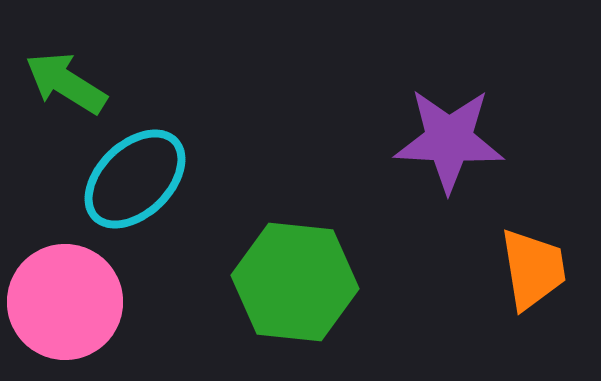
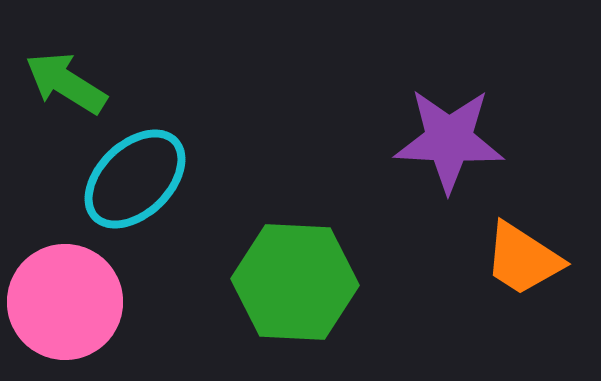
orange trapezoid: moved 10 px left, 10 px up; rotated 132 degrees clockwise
green hexagon: rotated 3 degrees counterclockwise
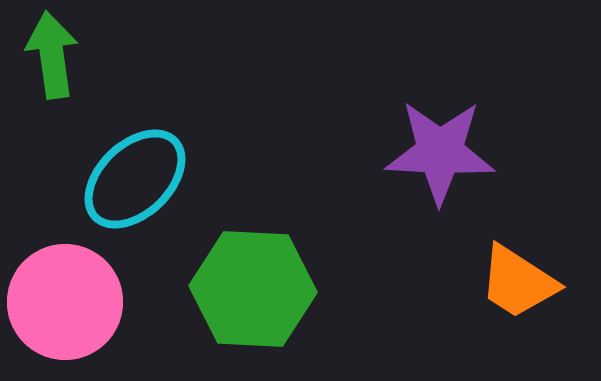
green arrow: moved 14 px left, 28 px up; rotated 50 degrees clockwise
purple star: moved 9 px left, 12 px down
orange trapezoid: moved 5 px left, 23 px down
green hexagon: moved 42 px left, 7 px down
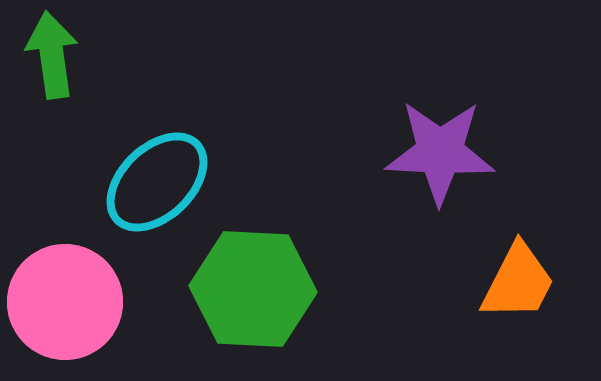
cyan ellipse: moved 22 px right, 3 px down
orange trapezoid: rotated 96 degrees counterclockwise
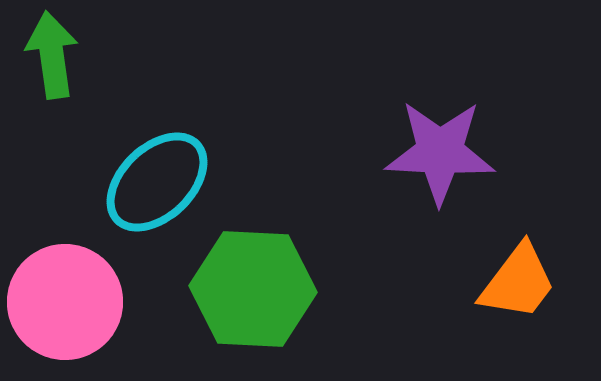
orange trapezoid: rotated 10 degrees clockwise
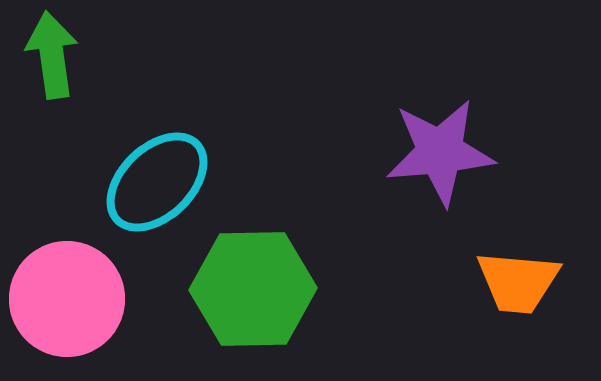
purple star: rotated 8 degrees counterclockwise
orange trapezoid: rotated 58 degrees clockwise
green hexagon: rotated 4 degrees counterclockwise
pink circle: moved 2 px right, 3 px up
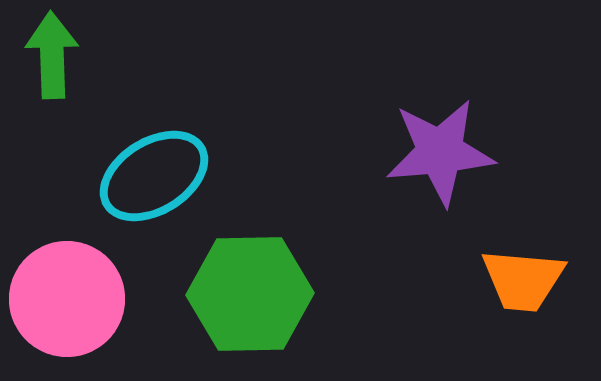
green arrow: rotated 6 degrees clockwise
cyan ellipse: moved 3 px left, 6 px up; rotated 12 degrees clockwise
orange trapezoid: moved 5 px right, 2 px up
green hexagon: moved 3 px left, 5 px down
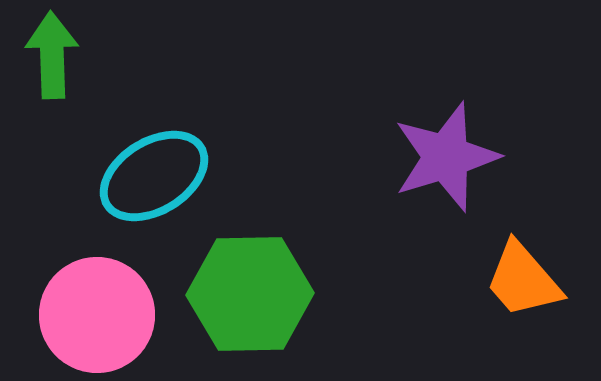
purple star: moved 6 px right, 5 px down; rotated 12 degrees counterclockwise
orange trapezoid: rotated 44 degrees clockwise
pink circle: moved 30 px right, 16 px down
